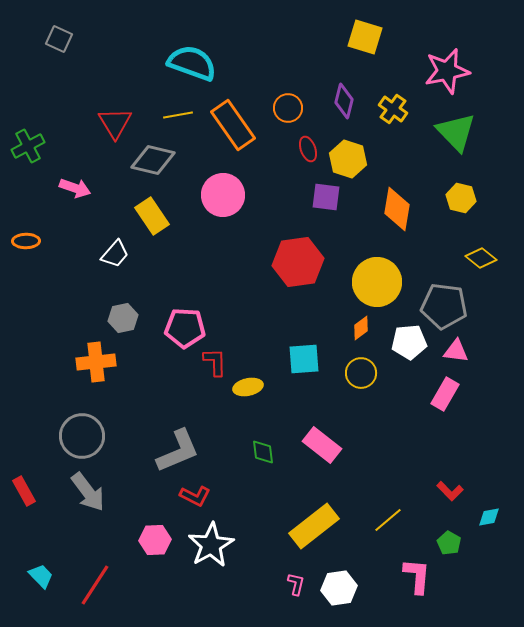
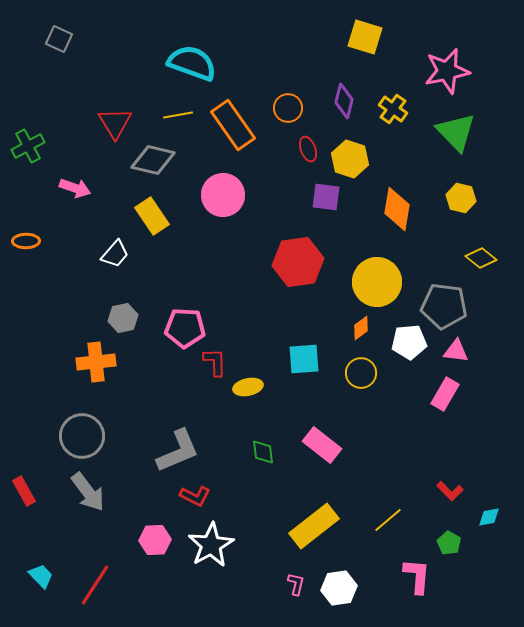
yellow hexagon at (348, 159): moved 2 px right
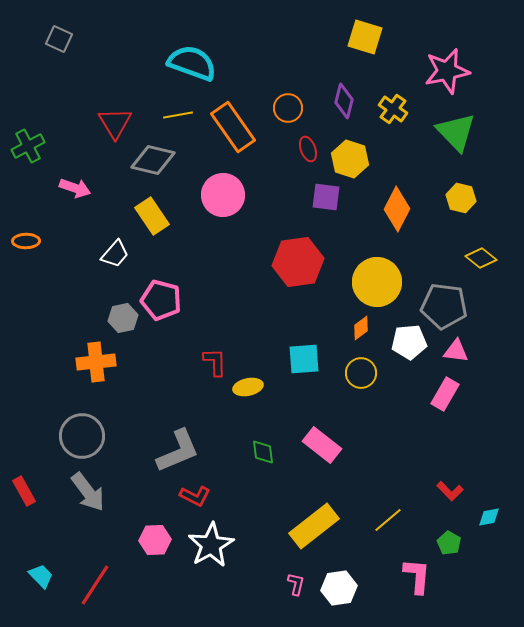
orange rectangle at (233, 125): moved 2 px down
orange diamond at (397, 209): rotated 18 degrees clockwise
pink pentagon at (185, 328): moved 24 px left, 28 px up; rotated 12 degrees clockwise
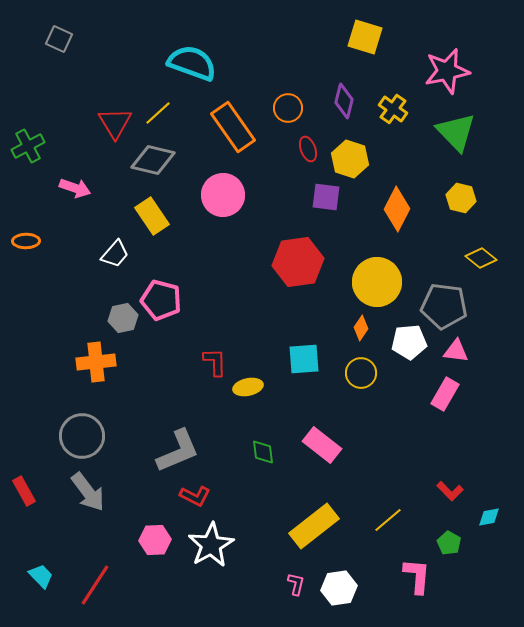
yellow line at (178, 115): moved 20 px left, 2 px up; rotated 32 degrees counterclockwise
orange diamond at (361, 328): rotated 20 degrees counterclockwise
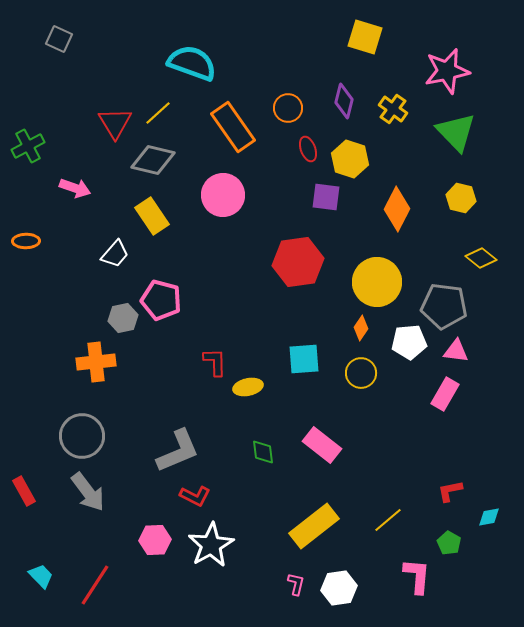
red L-shape at (450, 491): rotated 124 degrees clockwise
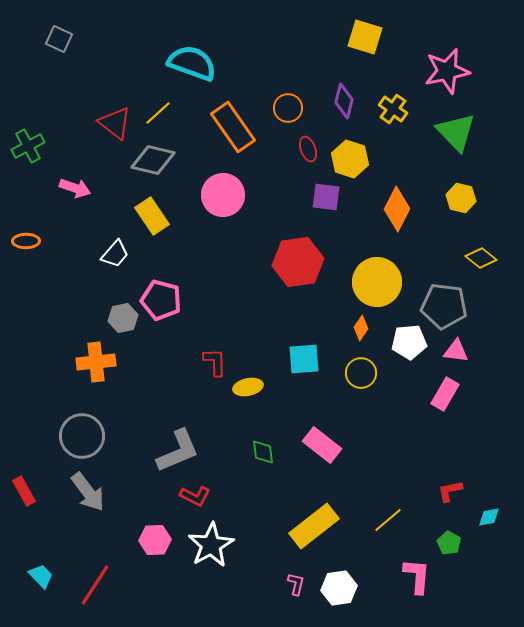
red triangle at (115, 123): rotated 21 degrees counterclockwise
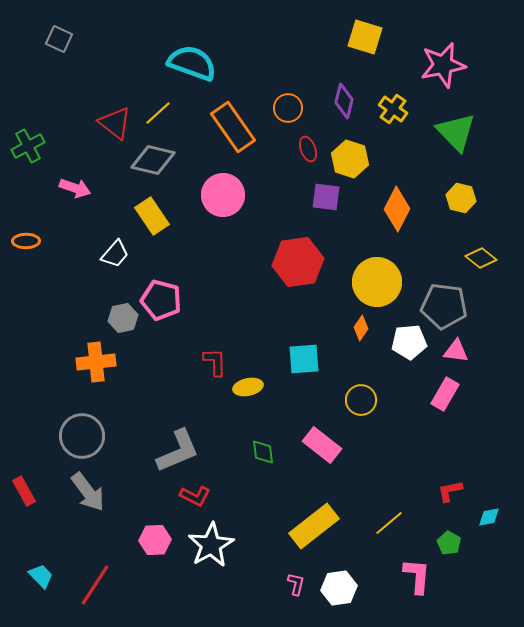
pink star at (447, 71): moved 4 px left, 6 px up
yellow circle at (361, 373): moved 27 px down
yellow line at (388, 520): moved 1 px right, 3 px down
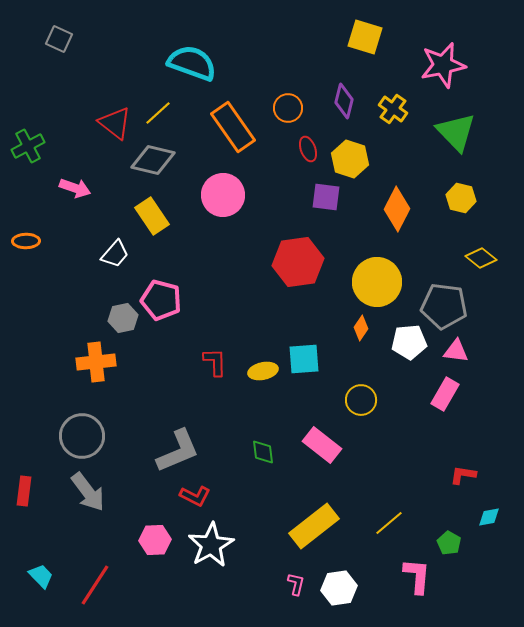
yellow ellipse at (248, 387): moved 15 px right, 16 px up
red rectangle at (24, 491): rotated 36 degrees clockwise
red L-shape at (450, 491): moved 13 px right, 16 px up; rotated 20 degrees clockwise
